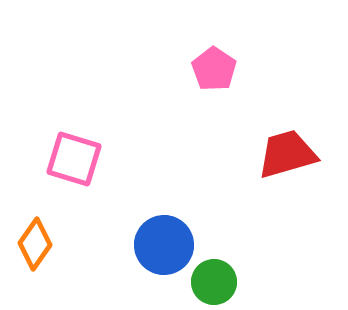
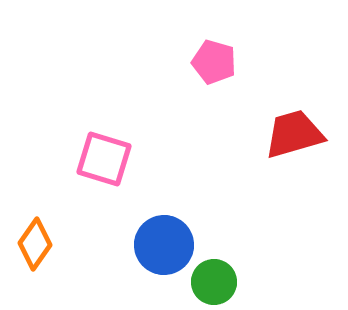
pink pentagon: moved 7 px up; rotated 18 degrees counterclockwise
red trapezoid: moved 7 px right, 20 px up
pink square: moved 30 px right
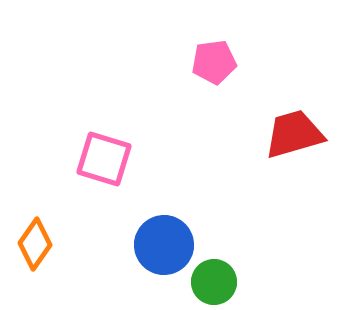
pink pentagon: rotated 24 degrees counterclockwise
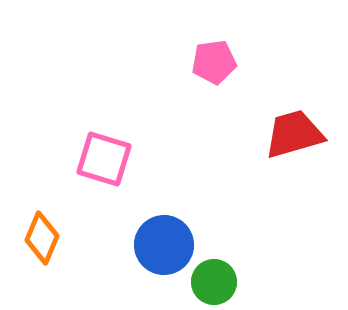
orange diamond: moved 7 px right, 6 px up; rotated 12 degrees counterclockwise
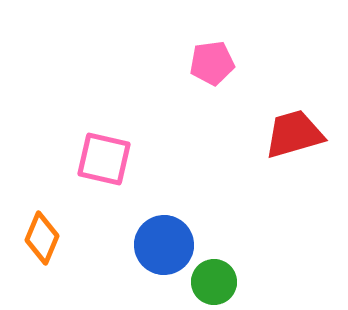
pink pentagon: moved 2 px left, 1 px down
pink square: rotated 4 degrees counterclockwise
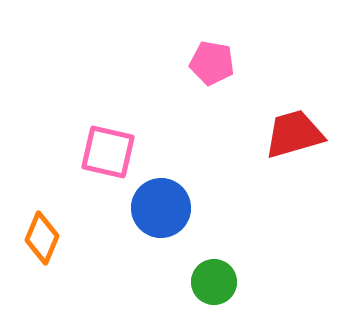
pink pentagon: rotated 18 degrees clockwise
pink square: moved 4 px right, 7 px up
blue circle: moved 3 px left, 37 px up
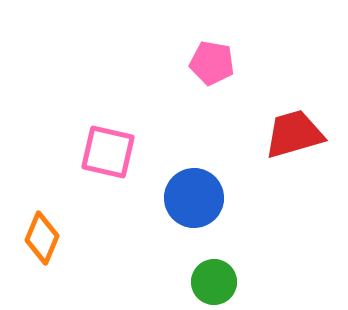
blue circle: moved 33 px right, 10 px up
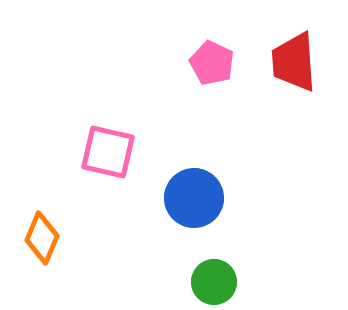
pink pentagon: rotated 15 degrees clockwise
red trapezoid: moved 72 px up; rotated 78 degrees counterclockwise
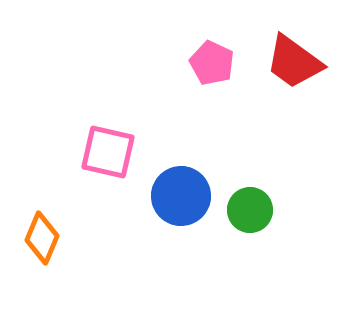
red trapezoid: rotated 50 degrees counterclockwise
blue circle: moved 13 px left, 2 px up
green circle: moved 36 px right, 72 px up
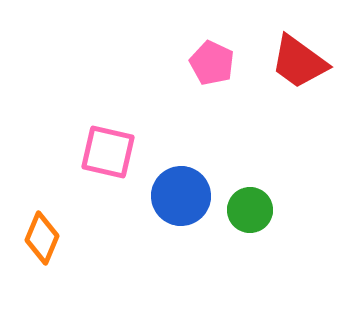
red trapezoid: moved 5 px right
